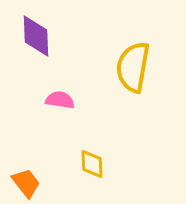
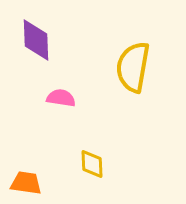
purple diamond: moved 4 px down
pink semicircle: moved 1 px right, 2 px up
orange trapezoid: rotated 44 degrees counterclockwise
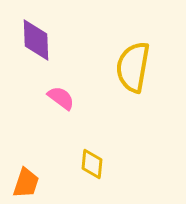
pink semicircle: rotated 28 degrees clockwise
yellow diamond: rotated 8 degrees clockwise
orange trapezoid: rotated 100 degrees clockwise
